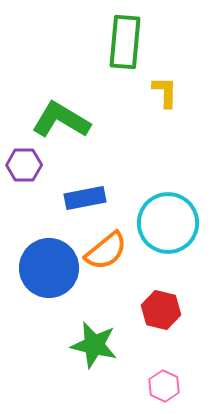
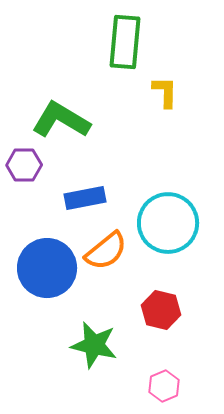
blue circle: moved 2 px left
pink hexagon: rotated 12 degrees clockwise
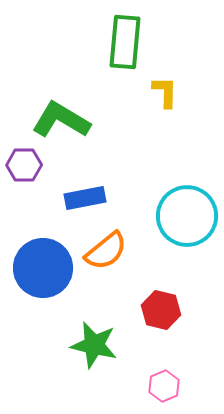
cyan circle: moved 19 px right, 7 px up
blue circle: moved 4 px left
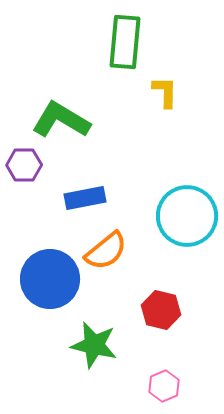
blue circle: moved 7 px right, 11 px down
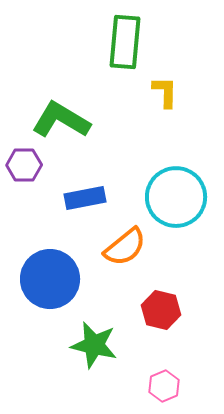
cyan circle: moved 11 px left, 19 px up
orange semicircle: moved 19 px right, 4 px up
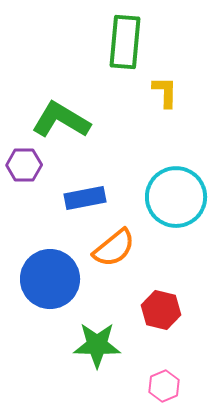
orange semicircle: moved 11 px left, 1 px down
green star: moved 3 px right; rotated 12 degrees counterclockwise
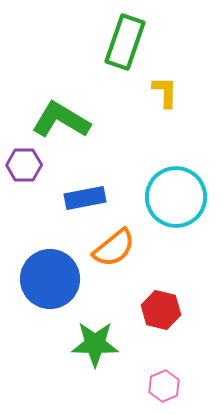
green rectangle: rotated 14 degrees clockwise
green star: moved 2 px left, 1 px up
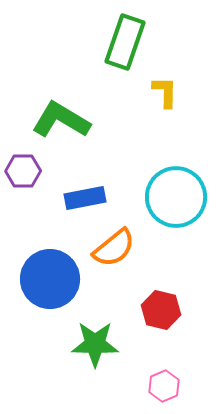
purple hexagon: moved 1 px left, 6 px down
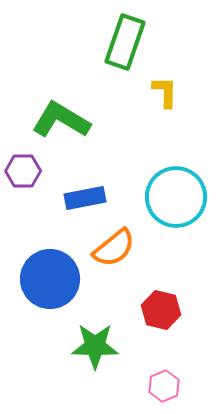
green star: moved 2 px down
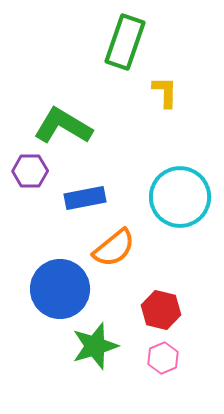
green L-shape: moved 2 px right, 6 px down
purple hexagon: moved 7 px right
cyan circle: moved 4 px right
blue circle: moved 10 px right, 10 px down
green star: rotated 18 degrees counterclockwise
pink hexagon: moved 1 px left, 28 px up
